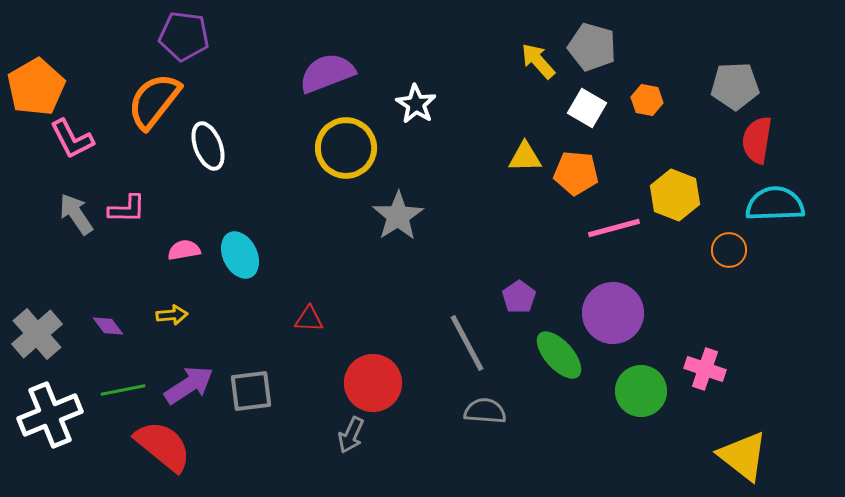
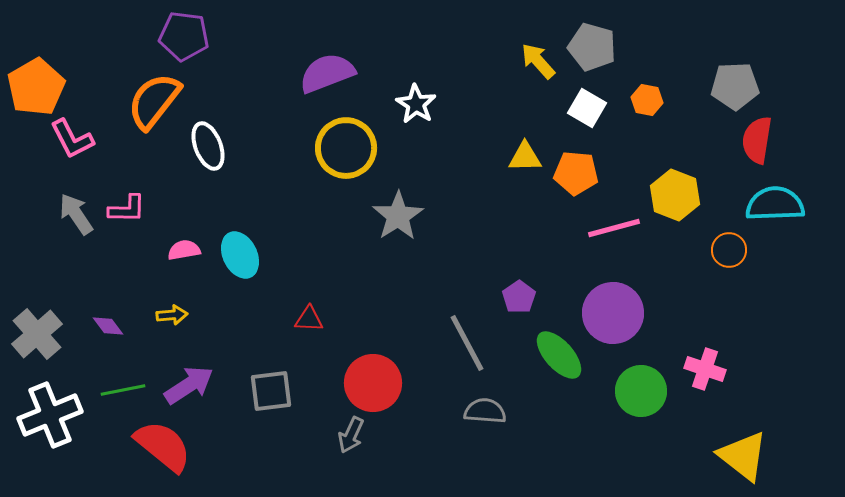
gray square at (251, 391): moved 20 px right
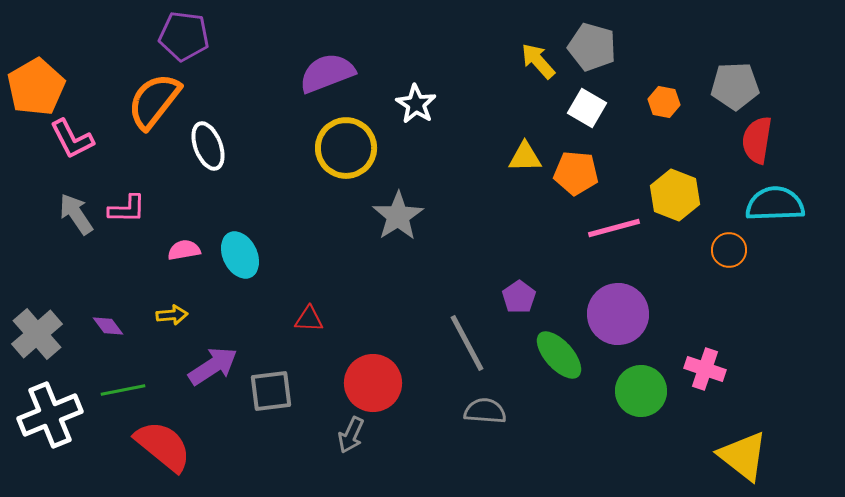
orange hexagon at (647, 100): moved 17 px right, 2 px down
purple circle at (613, 313): moved 5 px right, 1 px down
purple arrow at (189, 385): moved 24 px right, 19 px up
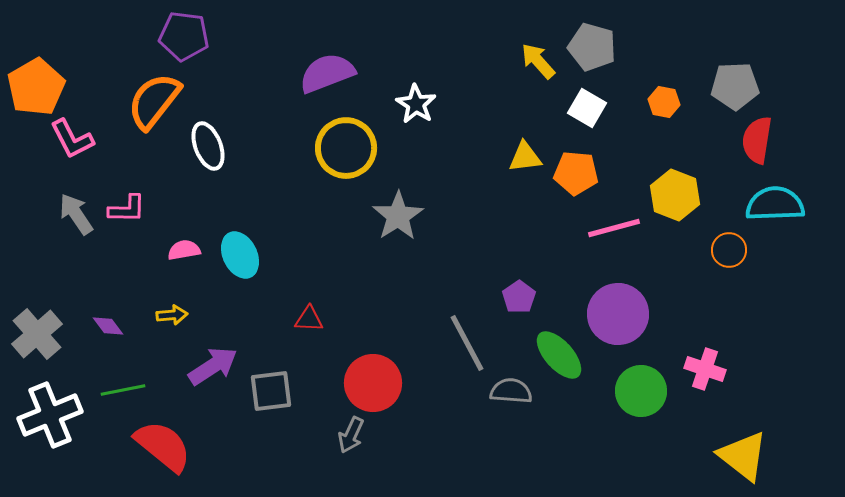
yellow triangle at (525, 157): rotated 6 degrees counterclockwise
gray semicircle at (485, 411): moved 26 px right, 20 px up
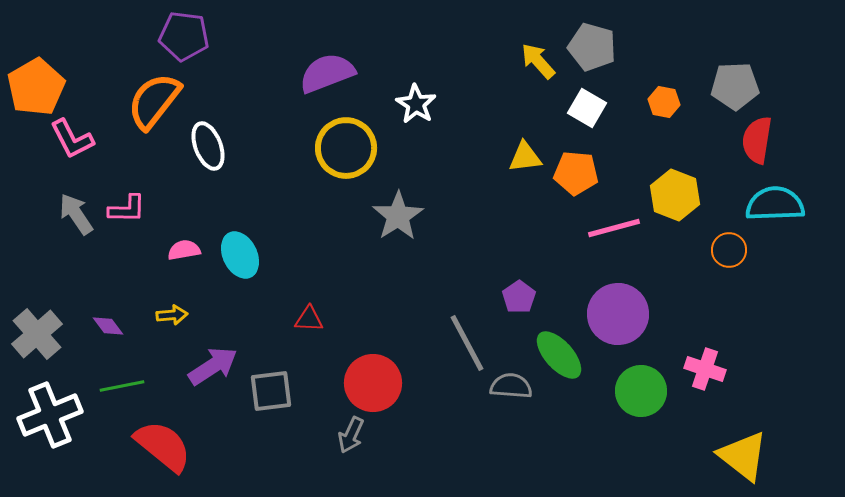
green line at (123, 390): moved 1 px left, 4 px up
gray semicircle at (511, 391): moved 5 px up
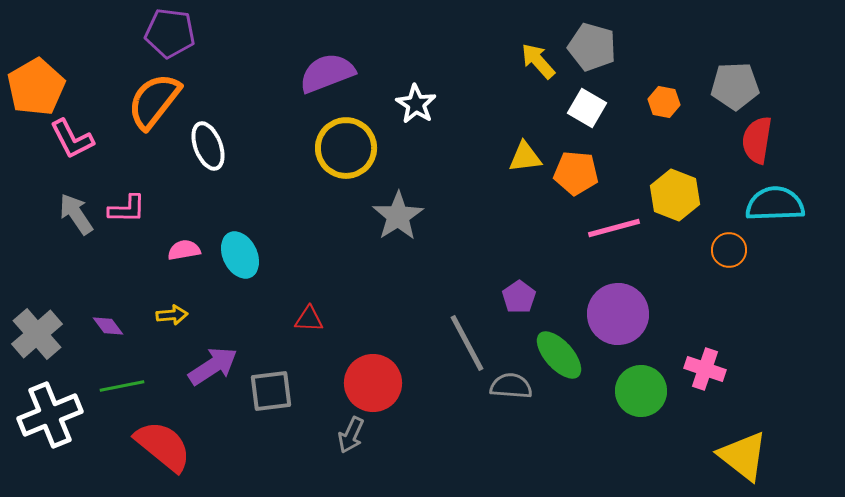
purple pentagon at (184, 36): moved 14 px left, 3 px up
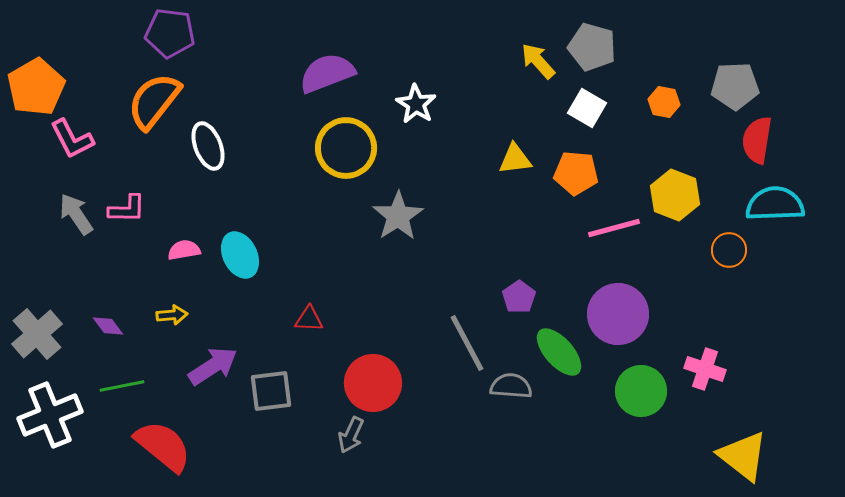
yellow triangle at (525, 157): moved 10 px left, 2 px down
green ellipse at (559, 355): moved 3 px up
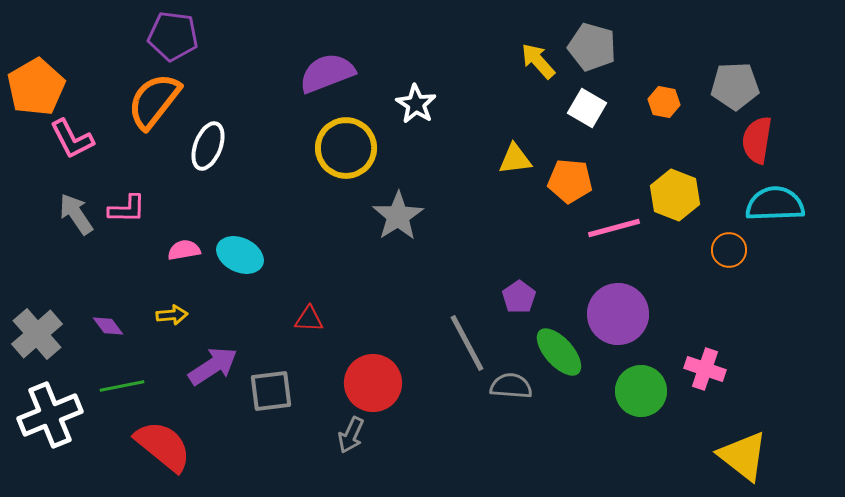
purple pentagon at (170, 33): moved 3 px right, 3 px down
white ellipse at (208, 146): rotated 42 degrees clockwise
orange pentagon at (576, 173): moved 6 px left, 8 px down
cyan ellipse at (240, 255): rotated 39 degrees counterclockwise
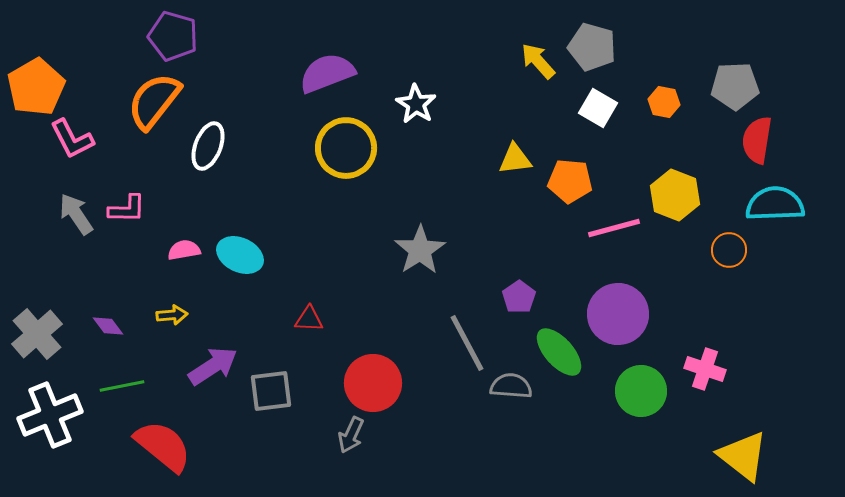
purple pentagon at (173, 36): rotated 9 degrees clockwise
white square at (587, 108): moved 11 px right
gray star at (398, 216): moved 22 px right, 34 px down
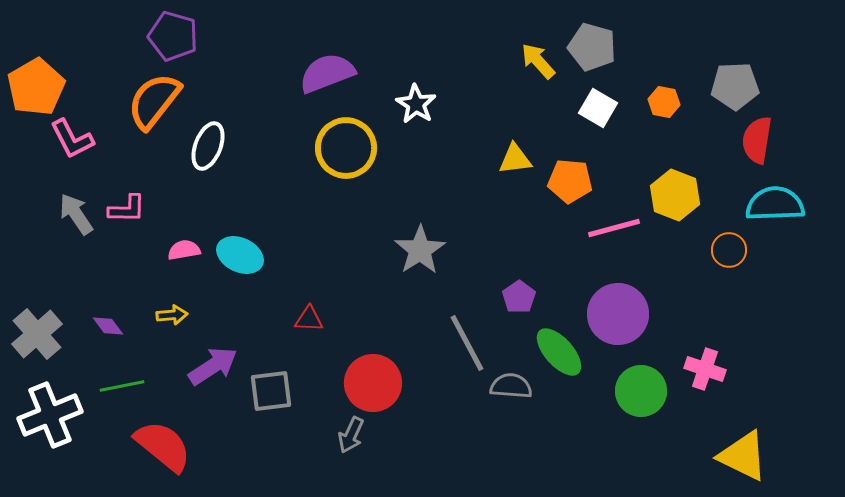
yellow triangle at (743, 456): rotated 12 degrees counterclockwise
